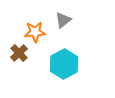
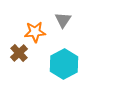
gray triangle: rotated 18 degrees counterclockwise
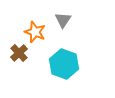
orange star: rotated 25 degrees clockwise
cyan hexagon: rotated 12 degrees counterclockwise
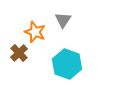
cyan hexagon: moved 3 px right
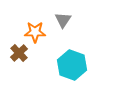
orange star: rotated 20 degrees counterclockwise
cyan hexagon: moved 5 px right, 1 px down
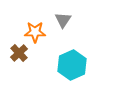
cyan hexagon: rotated 16 degrees clockwise
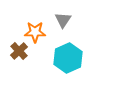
brown cross: moved 2 px up
cyan hexagon: moved 4 px left, 7 px up
